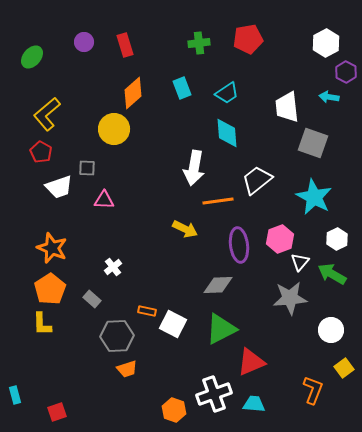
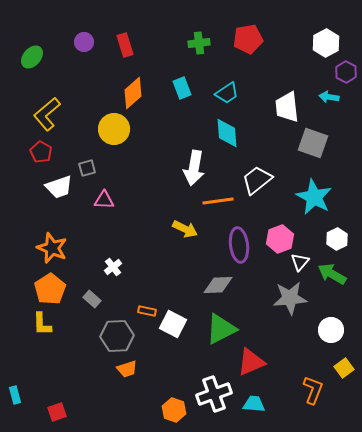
gray square at (87, 168): rotated 18 degrees counterclockwise
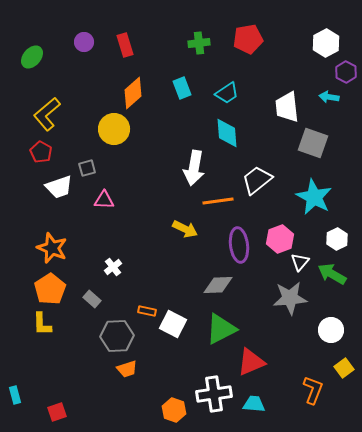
white cross at (214, 394): rotated 12 degrees clockwise
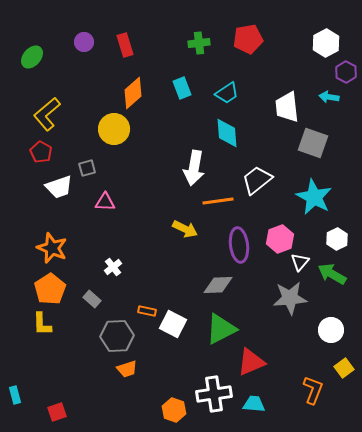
pink triangle at (104, 200): moved 1 px right, 2 px down
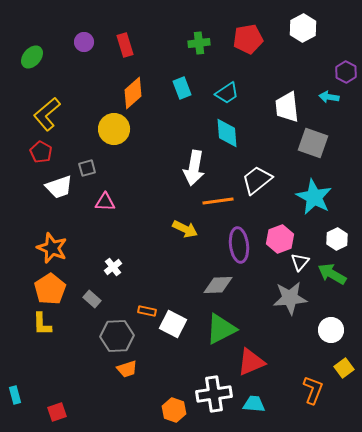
white hexagon at (326, 43): moved 23 px left, 15 px up
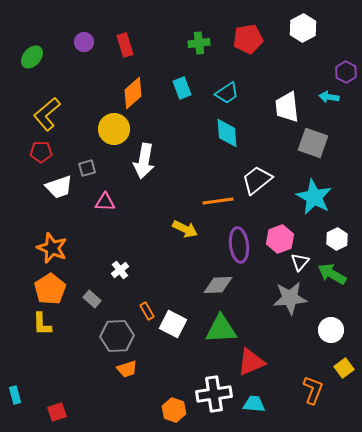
red pentagon at (41, 152): rotated 30 degrees counterclockwise
white arrow at (194, 168): moved 50 px left, 7 px up
white cross at (113, 267): moved 7 px right, 3 px down
orange rectangle at (147, 311): rotated 48 degrees clockwise
green triangle at (221, 329): rotated 24 degrees clockwise
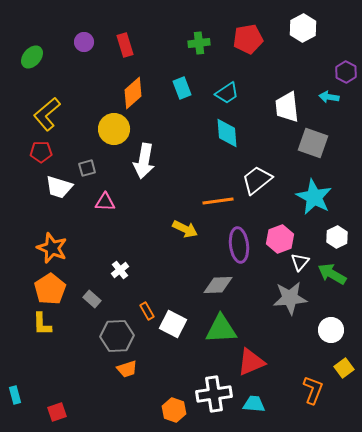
white trapezoid at (59, 187): rotated 36 degrees clockwise
white hexagon at (337, 239): moved 2 px up
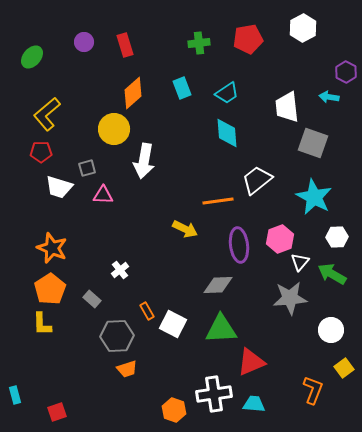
pink triangle at (105, 202): moved 2 px left, 7 px up
white hexagon at (337, 237): rotated 25 degrees clockwise
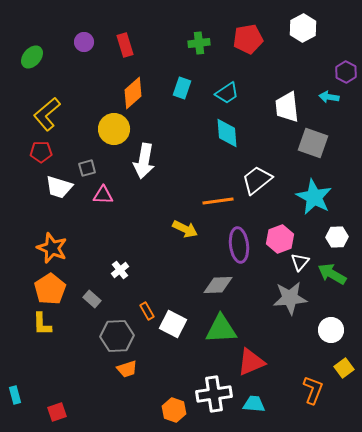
cyan rectangle at (182, 88): rotated 40 degrees clockwise
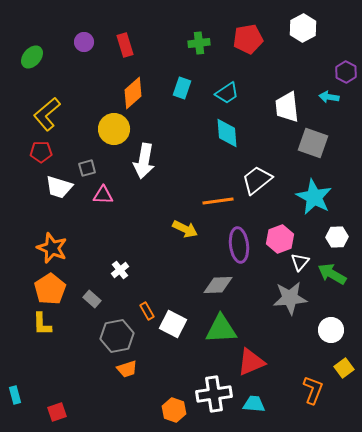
gray hexagon at (117, 336): rotated 8 degrees counterclockwise
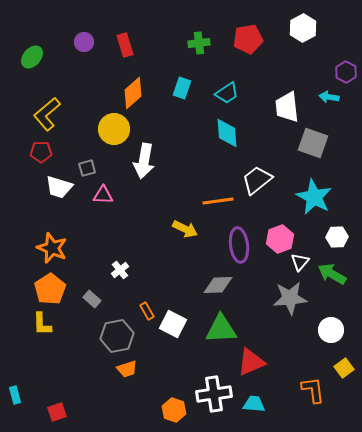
orange L-shape at (313, 390): rotated 28 degrees counterclockwise
